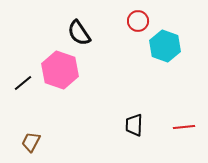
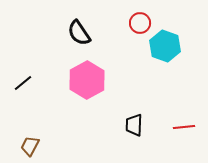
red circle: moved 2 px right, 2 px down
pink hexagon: moved 27 px right, 10 px down; rotated 12 degrees clockwise
brown trapezoid: moved 1 px left, 4 px down
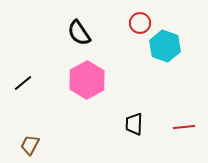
black trapezoid: moved 1 px up
brown trapezoid: moved 1 px up
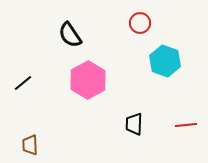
black semicircle: moved 9 px left, 2 px down
cyan hexagon: moved 15 px down
pink hexagon: moved 1 px right
red line: moved 2 px right, 2 px up
brown trapezoid: rotated 30 degrees counterclockwise
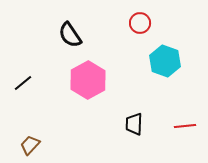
red line: moved 1 px left, 1 px down
brown trapezoid: rotated 45 degrees clockwise
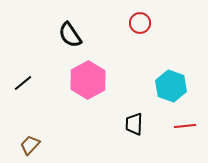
cyan hexagon: moved 6 px right, 25 px down
